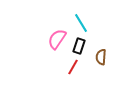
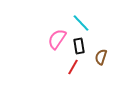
cyan line: rotated 12 degrees counterclockwise
black rectangle: rotated 28 degrees counterclockwise
brown semicircle: rotated 14 degrees clockwise
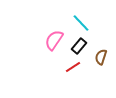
pink semicircle: moved 3 px left, 1 px down
black rectangle: rotated 49 degrees clockwise
red line: rotated 28 degrees clockwise
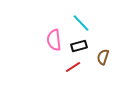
pink semicircle: rotated 40 degrees counterclockwise
black rectangle: rotated 35 degrees clockwise
brown semicircle: moved 2 px right
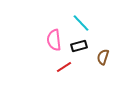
red line: moved 9 px left
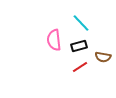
brown semicircle: rotated 98 degrees counterclockwise
red line: moved 16 px right
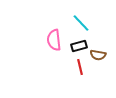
brown semicircle: moved 5 px left, 2 px up
red line: rotated 70 degrees counterclockwise
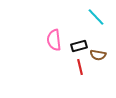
cyan line: moved 15 px right, 6 px up
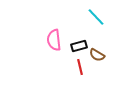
brown semicircle: moved 1 px left; rotated 21 degrees clockwise
